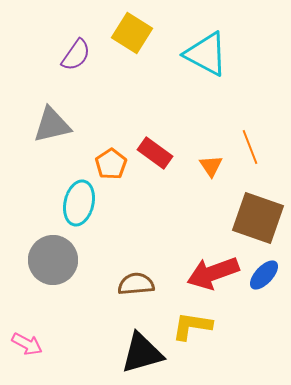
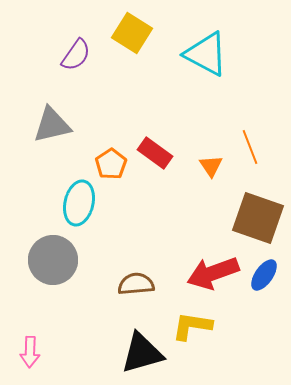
blue ellipse: rotated 8 degrees counterclockwise
pink arrow: moved 3 px right, 8 px down; rotated 64 degrees clockwise
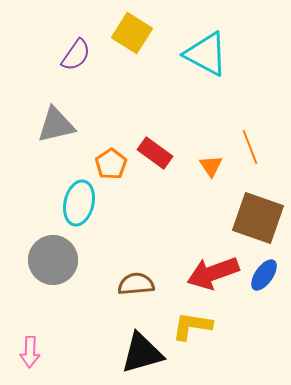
gray triangle: moved 4 px right
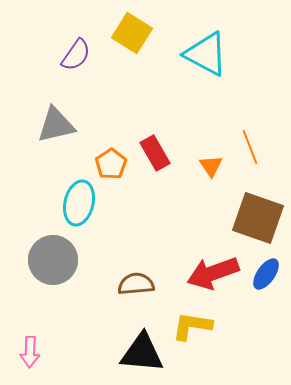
red rectangle: rotated 24 degrees clockwise
blue ellipse: moved 2 px right, 1 px up
black triangle: rotated 21 degrees clockwise
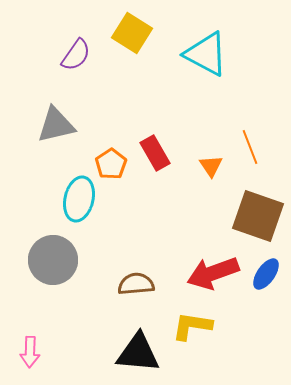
cyan ellipse: moved 4 px up
brown square: moved 2 px up
black triangle: moved 4 px left
